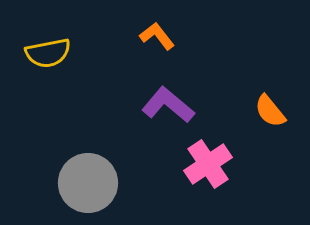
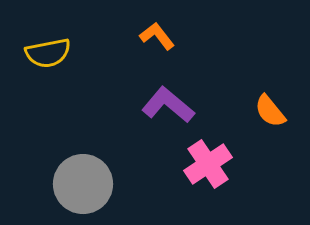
gray circle: moved 5 px left, 1 px down
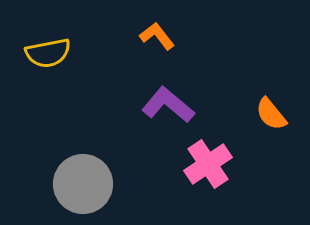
orange semicircle: moved 1 px right, 3 px down
